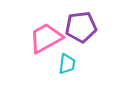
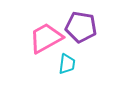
purple pentagon: rotated 16 degrees clockwise
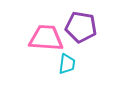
pink trapezoid: rotated 33 degrees clockwise
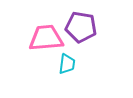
pink trapezoid: rotated 9 degrees counterclockwise
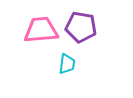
pink trapezoid: moved 5 px left, 8 px up
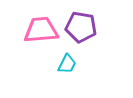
cyan trapezoid: rotated 20 degrees clockwise
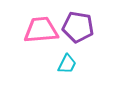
purple pentagon: moved 3 px left
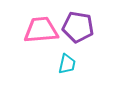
cyan trapezoid: rotated 15 degrees counterclockwise
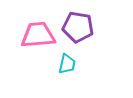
pink trapezoid: moved 3 px left, 5 px down
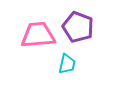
purple pentagon: rotated 12 degrees clockwise
